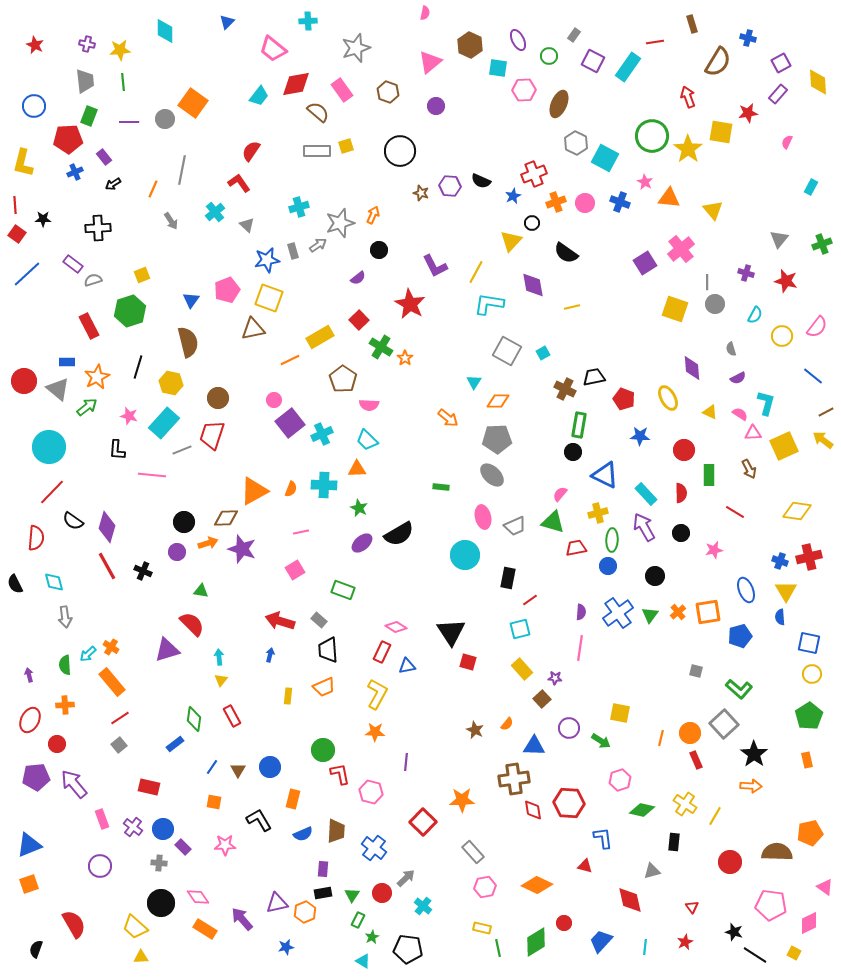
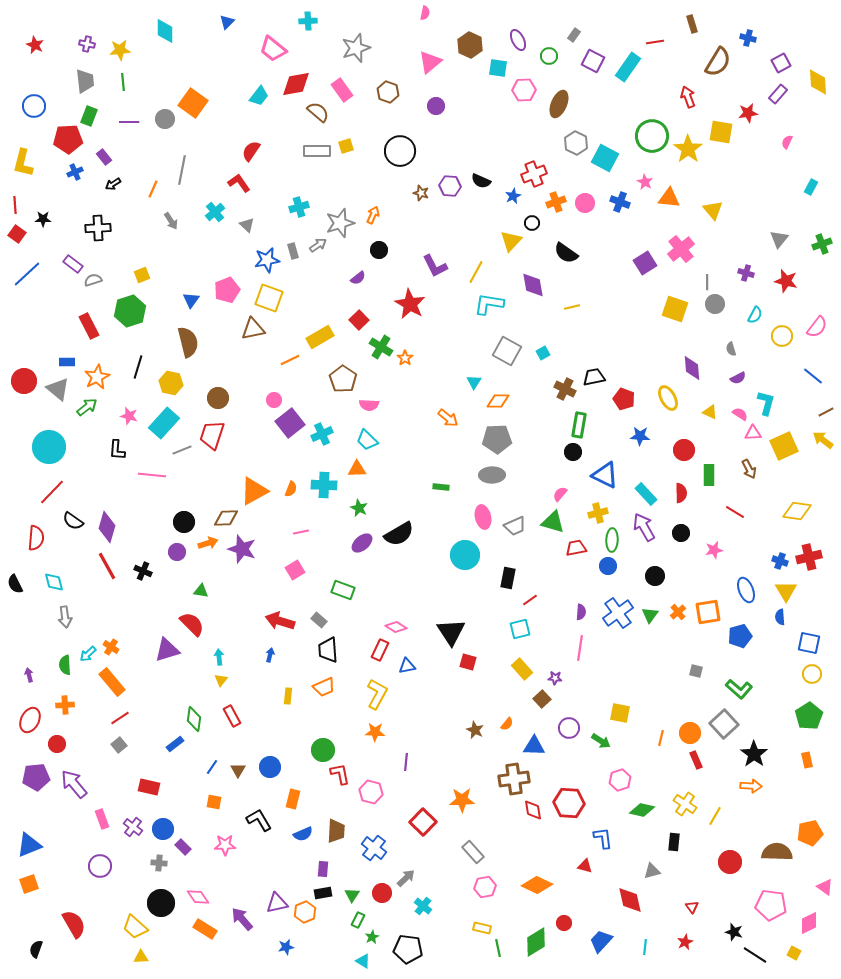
gray ellipse at (492, 475): rotated 45 degrees counterclockwise
red rectangle at (382, 652): moved 2 px left, 2 px up
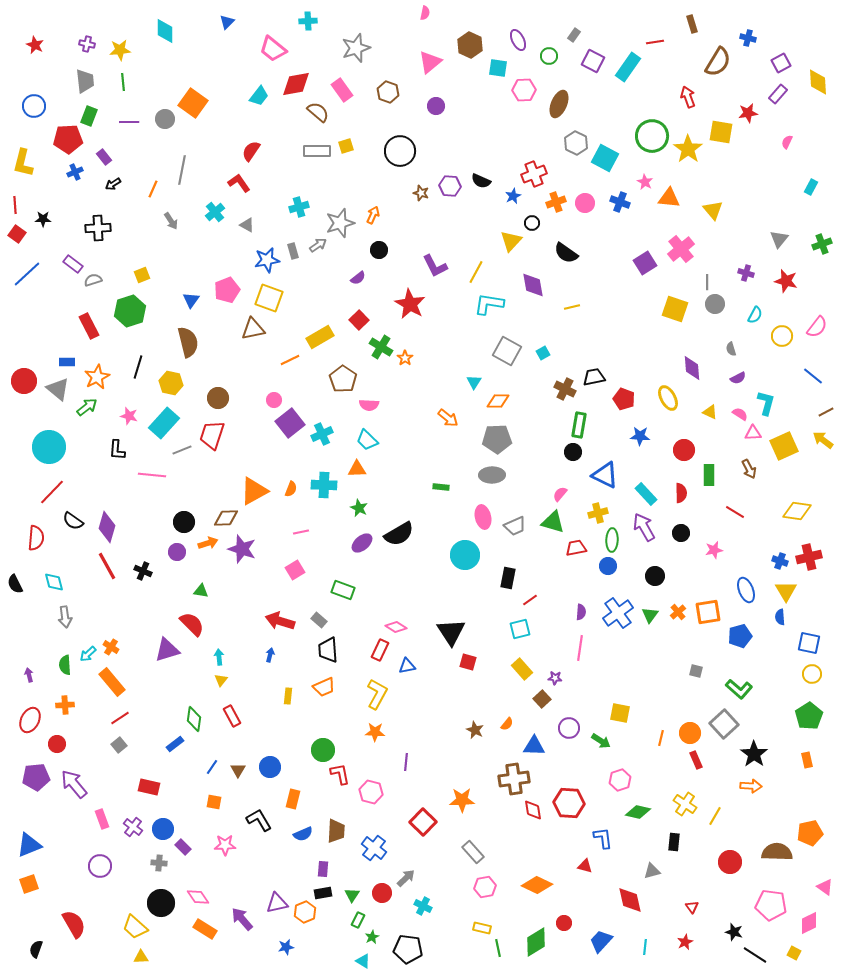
gray triangle at (247, 225): rotated 14 degrees counterclockwise
green diamond at (642, 810): moved 4 px left, 2 px down
cyan cross at (423, 906): rotated 12 degrees counterclockwise
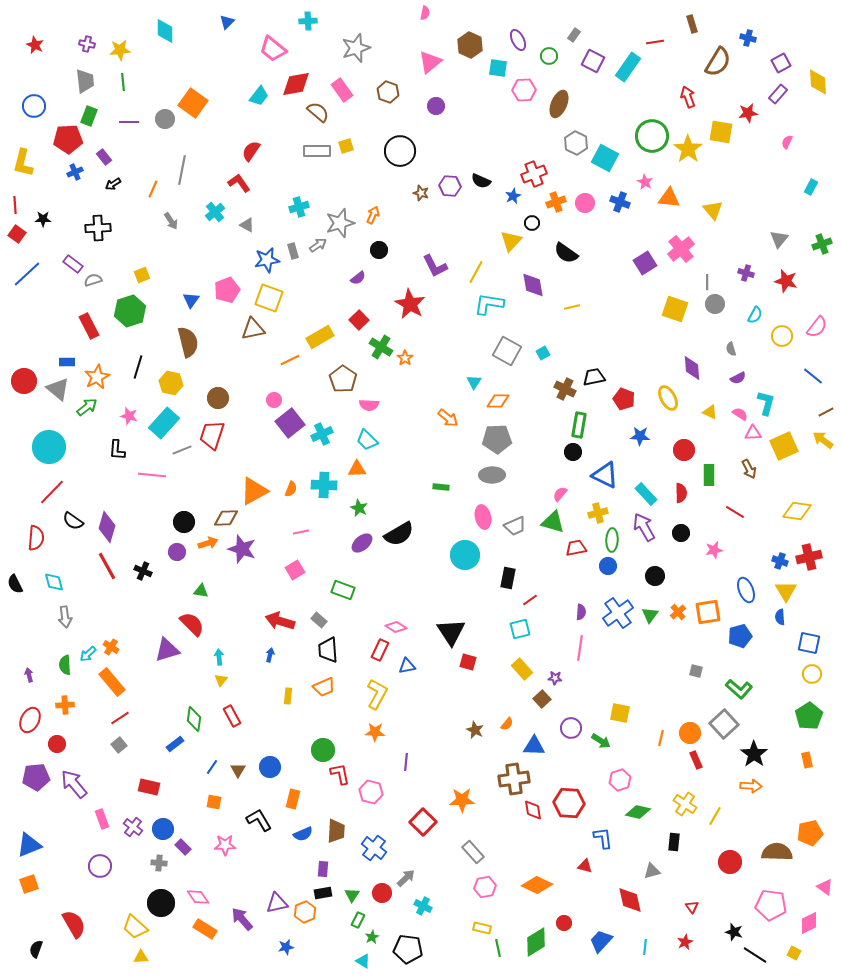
purple circle at (569, 728): moved 2 px right
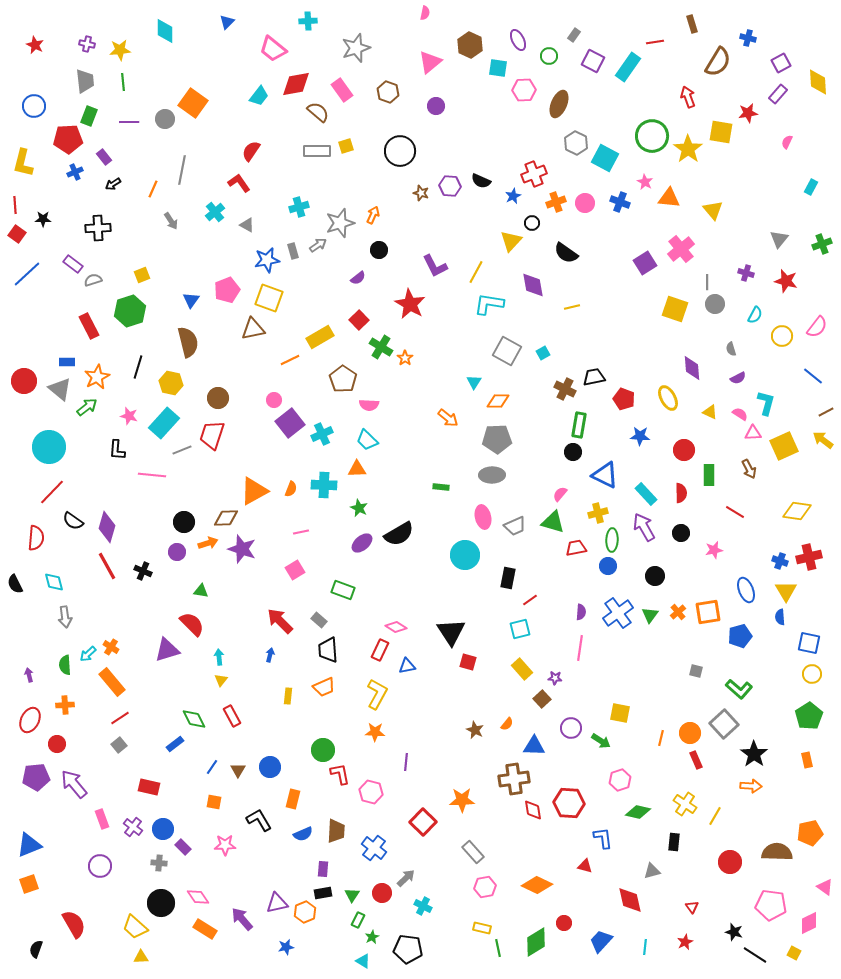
gray triangle at (58, 389): moved 2 px right
red arrow at (280, 621): rotated 28 degrees clockwise
green diamond at (194, 719): rotated 35 degrees counterclockwise
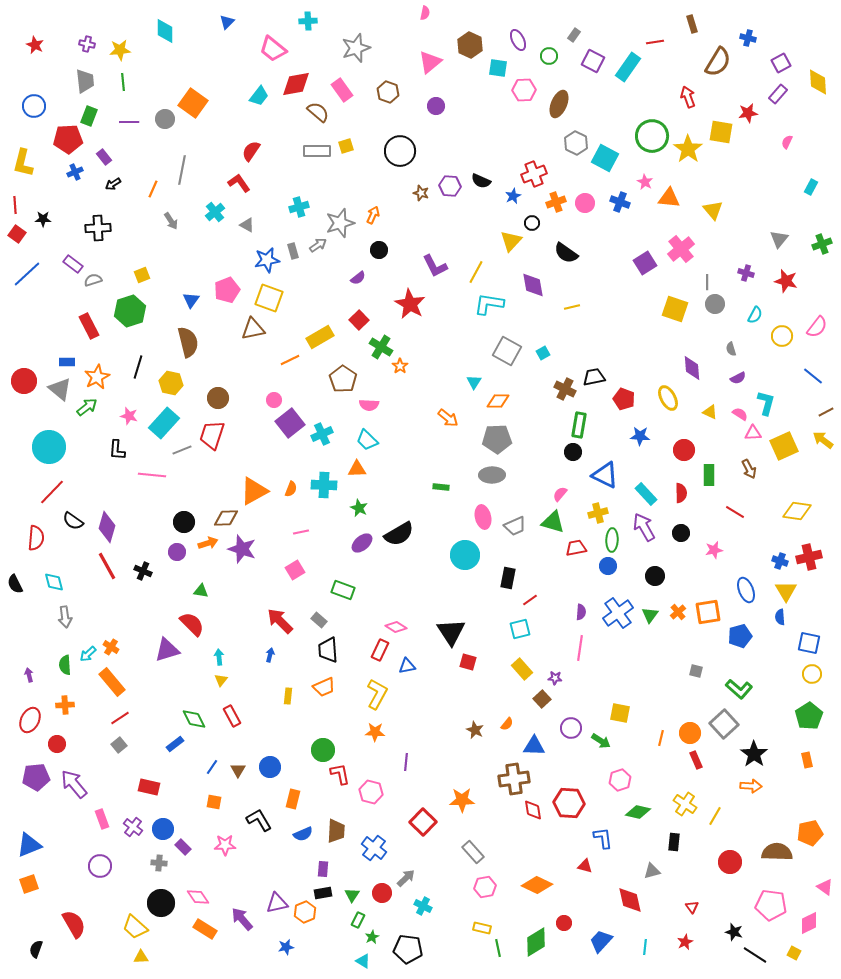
orange star at (405, 358): moved 5 px left, 8 px down
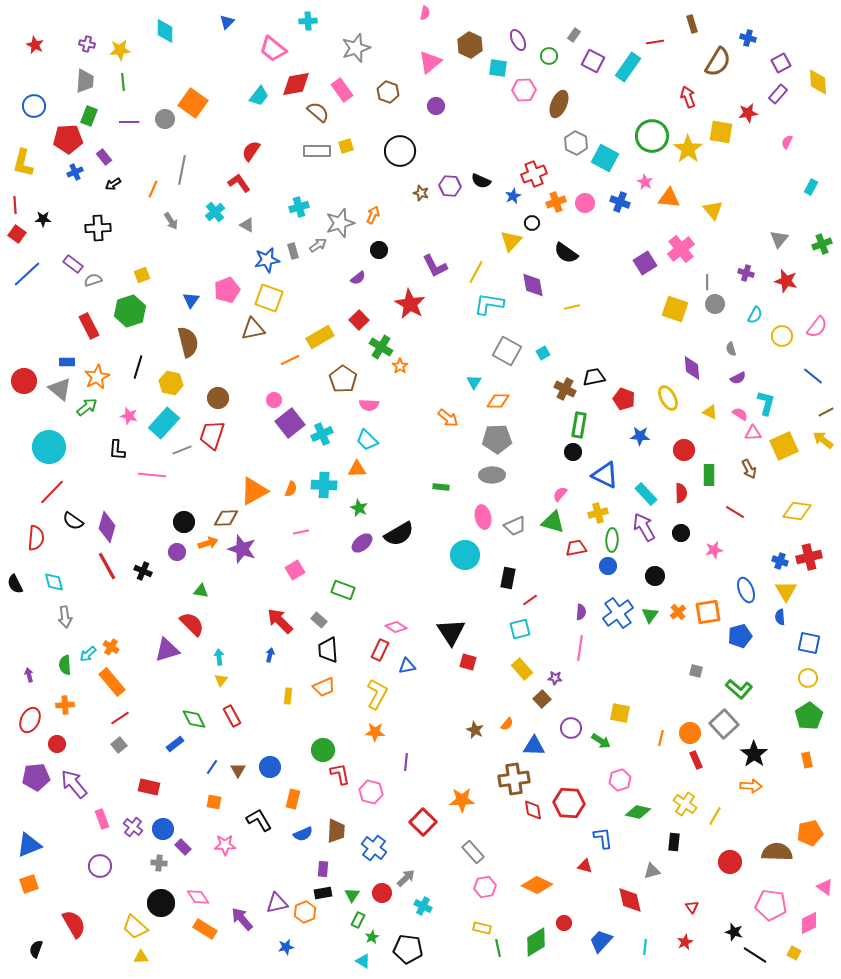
gray trapezoid at (85, 81): rotated 10 degrees clockwise
yellow circle at (812, 674): moved 4 px left, 4 px down
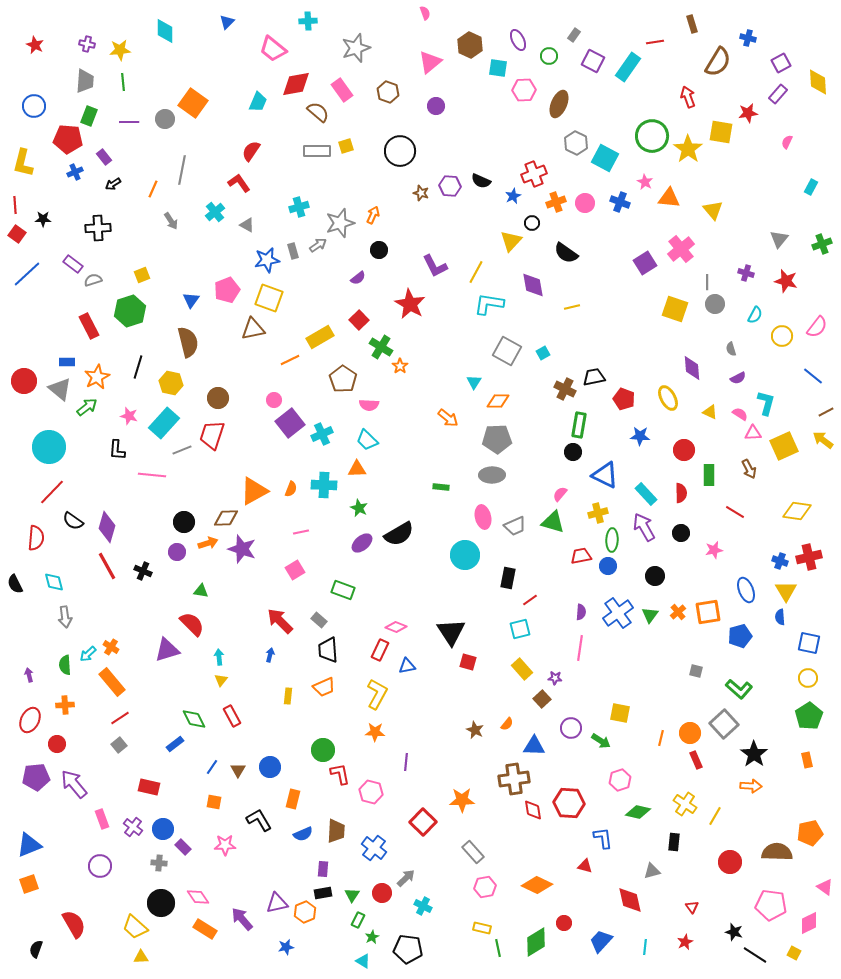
pink semicircle at (425, 13): rotated 32 degrees counterclockwise
cyan trapezoid at (259, 96): moved 1 px left, 6 px down; rotated 15 degrees counterclockwise
red pentagon at (68, 139): rotated 8 degrees clockwise
red trapezoid at (576, 548): moved 5 px right, 8 px down
pink diamond at (396, 627): rotated 10 degrees counterclockwise
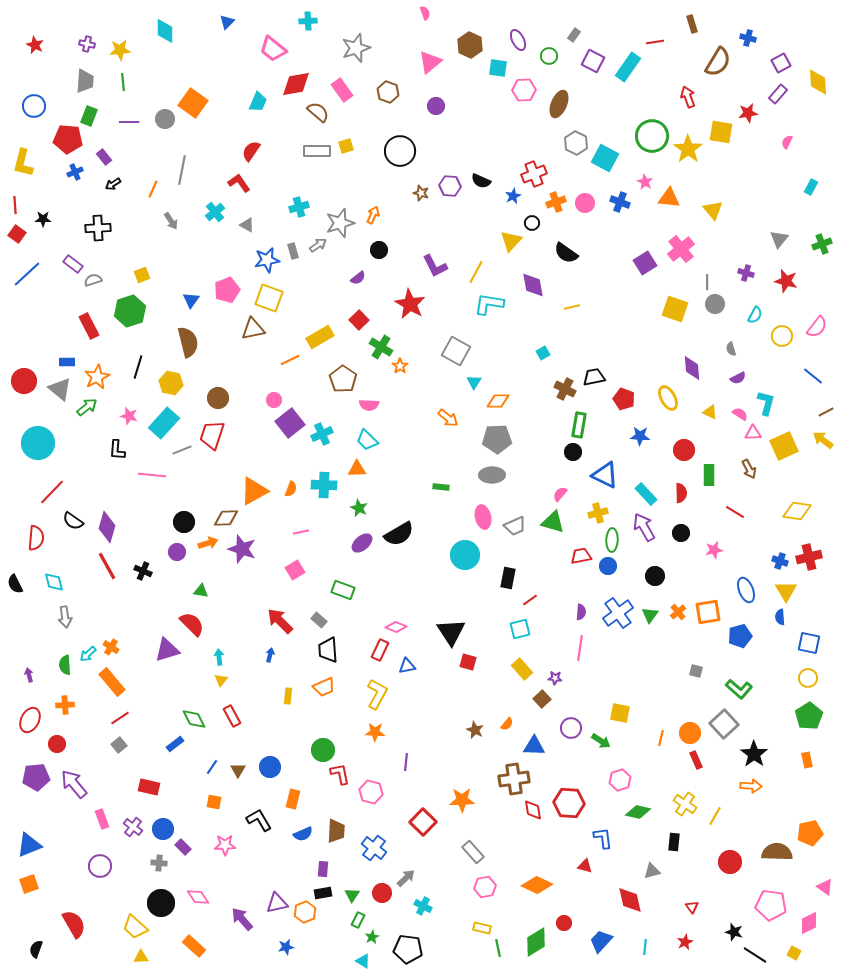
gray square at (507, 351): moved 51 px left
cyan circle at (49, 447): moved 11 px left, 4 px up
orange rectangle at (205, 929): moved 11 px left, 17 px down; rotated 10 degrees clockwise
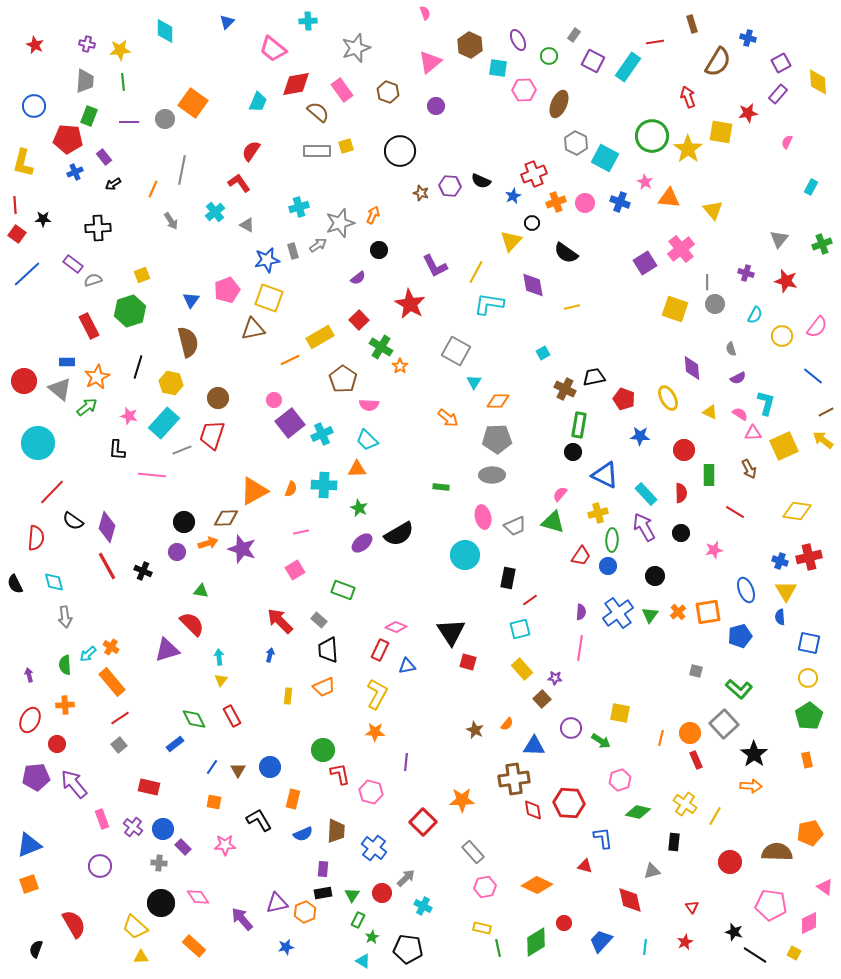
red trapezoid at (581, 556): rotated 135 degrees clockwise
